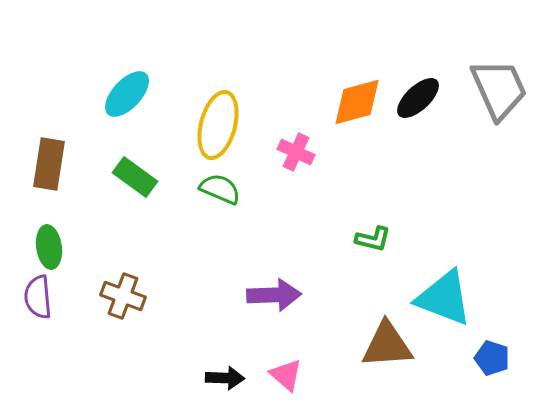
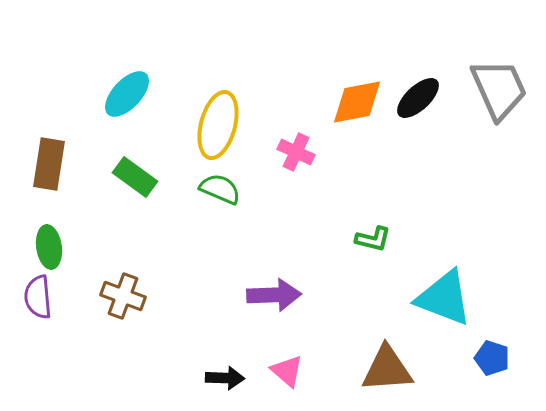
orange diamond: rotated 4 degrees clockwise
brown triangle: moved 24 px down
pink triangle: moved 1 px right, 4 px up
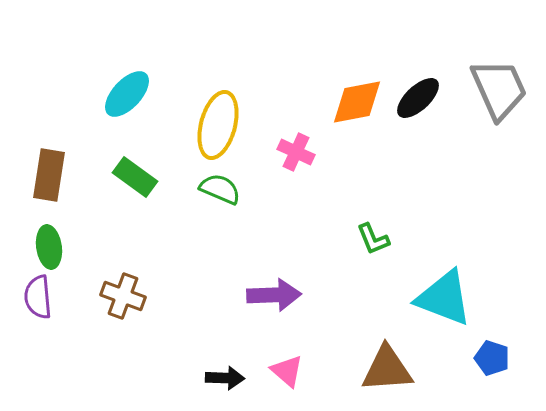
brown rectangle: moved 11 px down
green L-shape: rotated 54 degrees clockwise
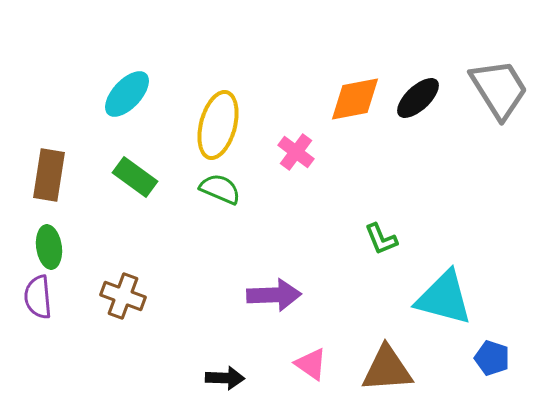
gray trapezoid: rotated 8 degrees counterclockwise
orange diamond: moved 2 px left, 3 px up
pink cross: rotated 12 degrees clockwise
green L-shape: moved 8 px right
cyan triangle: rotated 6 degrees counterclockwise
pink triangle: moved 24 px right, 7 px up; rotated 6 degrees counterclockwise
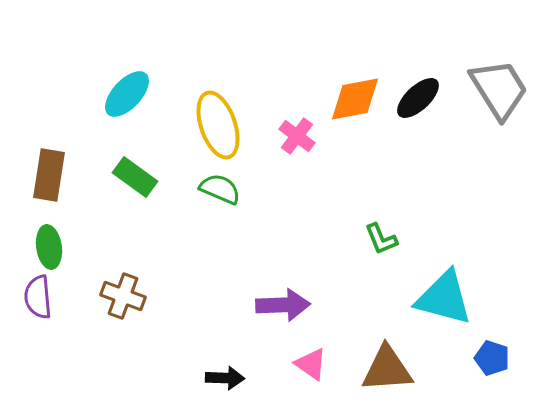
yellow ellipse: rotated 34 degrees counterclockwise
pink cross: moved 1 px right, 16 px up
purple arrow: moved 9 px right, 10 px down
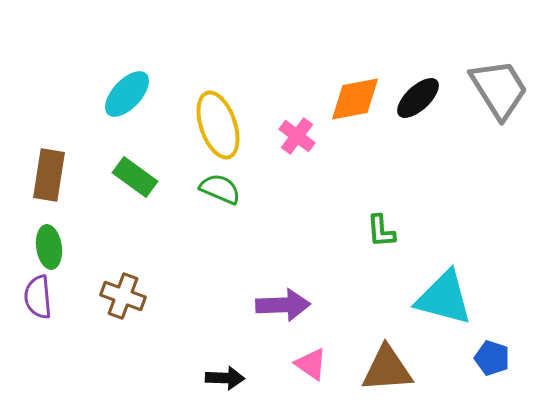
green L-shape: moved 8 px up; rotated 18 degrees clockwise
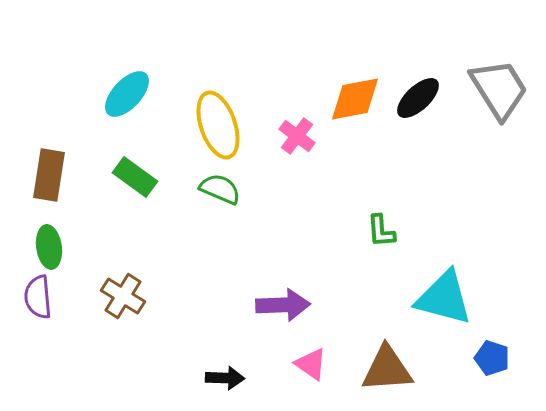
brown cross: rotated 12 degrees clockwise
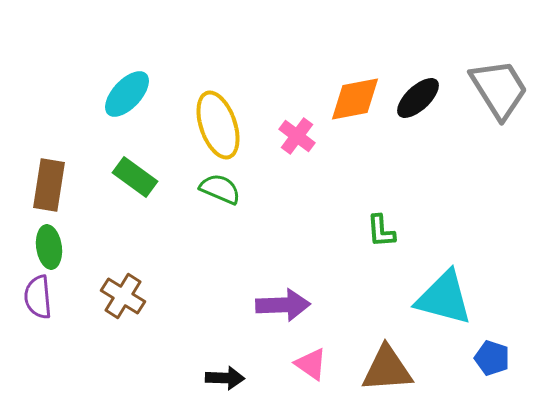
brown rectangle: moved 10 px down
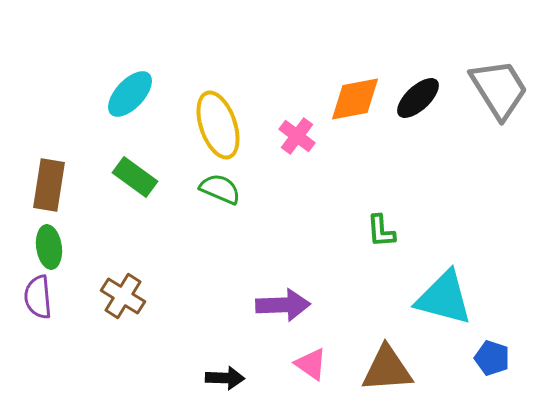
cyan ellipse: moved 3 px right
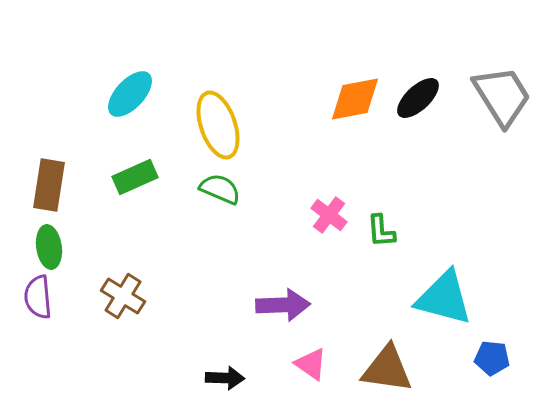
gray trapezoid: moved 3 px right, 7 px down
pink cross: moved 32 px right, 79 px down
green rectangle: rotated 60 degrees counterclockwise
blue pentagon: rotated 12 degrees counterclockwise
brown triangle: rotated 12 degrees clockwise
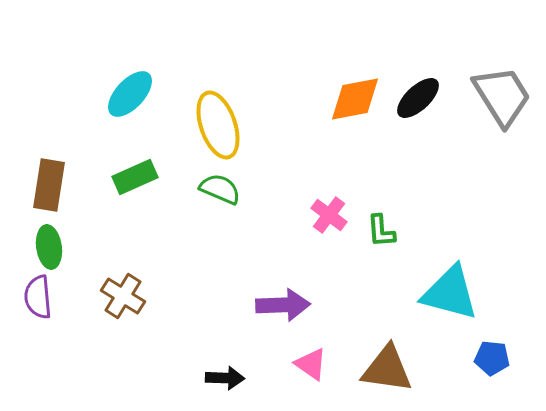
cyan triangle: moved 6 px right, 5 px up
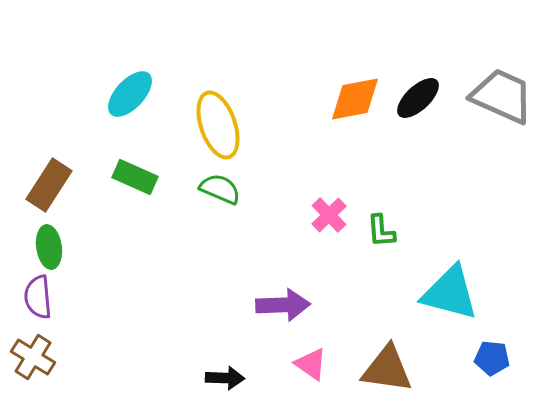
gray trapezoid: rotated 34 degrees counterclockwise
green rectangle: rotated 48 degrees clockwise
brown rectangle: rotated 24 degrees clockwise
pink cross: rotated 9 degrees clockwise
brown cross: moved 90 px left, 61 px down
